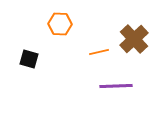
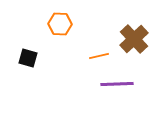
orange line: moved 4 px down
black square: moved 1 px left, 1 px up
purple line: moved 1 px right, 2 px up
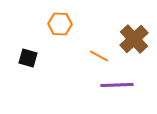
orange line: rotated 42 degrees clockwise
purple line: moved 1 px down
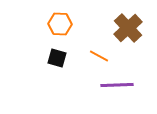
brown cross: moved 6 px left, 11 px up
black square: moved 29 px right
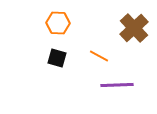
orange hexagon: moved 2 px left, 1 px up
brown cross: moved 6 px right
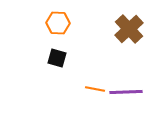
brown cross: moved 5 px left, 1 px down
orange line: moved 4 px left, 33 px down; rotated 18 degrees counterclockwise
purple line: moved 9 px right, 7 px down
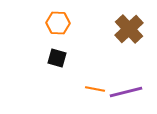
purple line: rotated 12 degrees counterclockwise
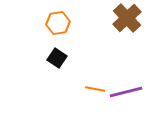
orange hexagon: rotated 10 degrees counterclockwise
brown cross: moved 2 px left, 11 px up
black square: rotated 18 degrees clockwise
